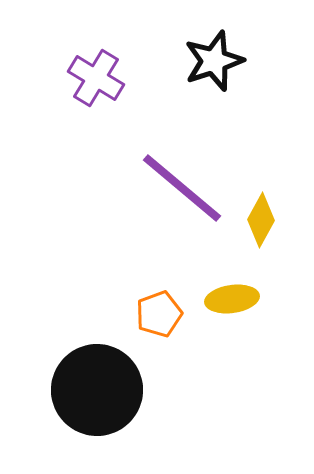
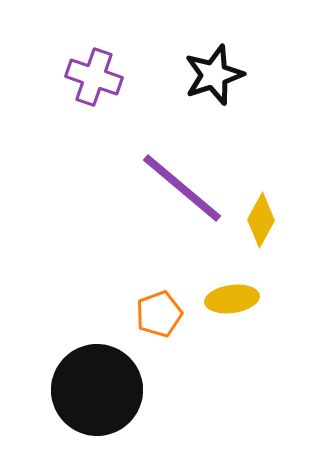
black star: moved 14 px down
purple cross: moved 2 px left, 1 px up; rotated 12 degrees counterclockwise
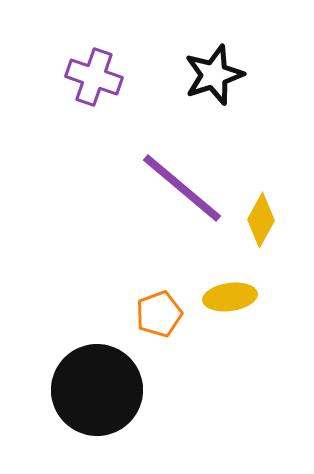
yellow ellipse: moved 2 px left, 2 px up
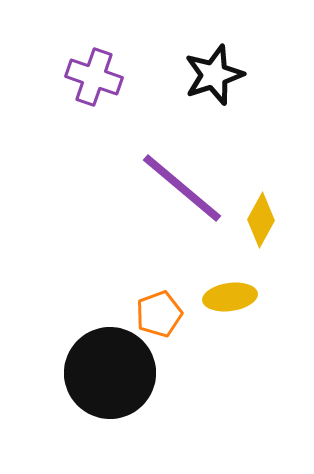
black circle: moved 13 px right, 17 px up
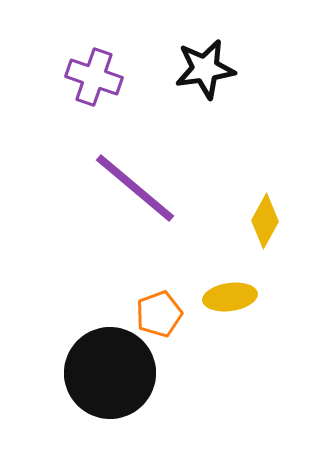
black star: moved 9 px left, 6 px up; rotated 10 degrees clockwise
purple line: moved 47 px left
yellow diamond: moved 4 px right, 1 px down
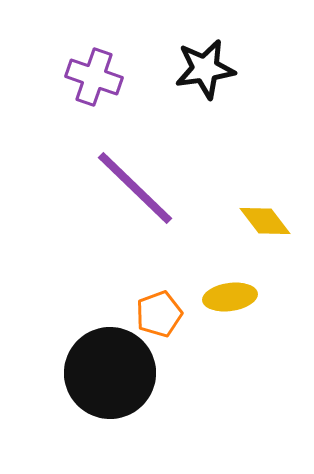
purple line: rotated 4 degrees clockwise
yellow diamond: rotated 66 degrees counterclockwise
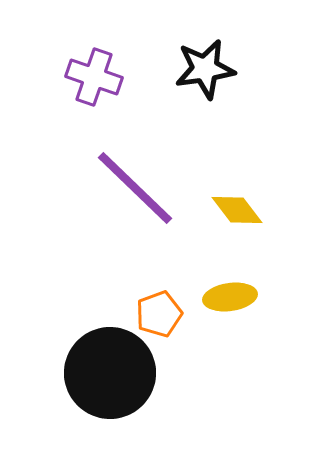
yellow diamond: moved 28 px left, 11 px up
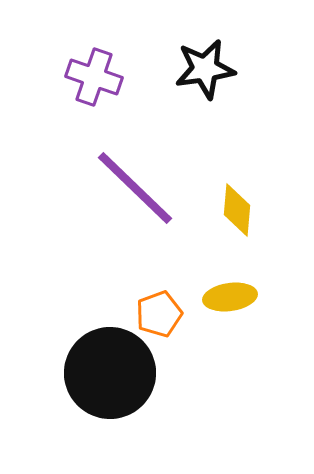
yellow diamond: rotated 42 degrees clockwise
